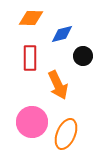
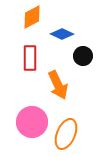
orange diamond: moved 1 px right, 1 px up; rotated 30 degrees counterclockwise
blue diamond: rotated 40 degrees clockwise
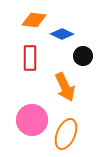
orange diamond: moved 2 px right, 3 px down; rotated 35 degrees clockwise
orange arrow: moved 7 px right, 2 px down
pink circle: moved 2 px up
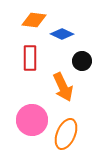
black circle: moved 1 px left, 5 px down
orange arrow: moved 2 px left
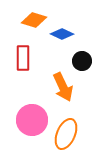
orange diamond: rotated 10 degrees clockwise
red rectangle: moved 7 px left
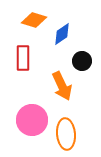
blue diamond: rotated 60 degrees counterclockwise
orange arrow: moved 1 px left, 1 px up
orange ellipse: rotated 28 degrees counterclockwise
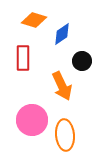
orange ellipse: moved 1 px left, 1 px down
